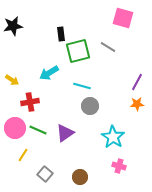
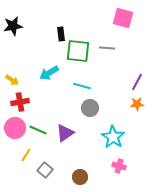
gray line: moved 1 px left, 1 px down; rotated 28 degrees counterclockwise
green square: rotated 20 degrees clockwise
red cross: moved 10 px left
gray circle: moved 2 px down
yellow line: moved 3 px right
gray square: moved 4 px up
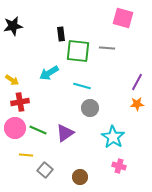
yellow line: rotated 64 degrees clockwise
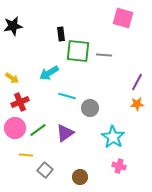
gray line: moved 3 px left, 7 px down
yellow arrow: moved 2 px up
cyan line: moved 15 px left, 10 px down
red cross: rotated 12 degrees counterclockwise
green line: rotated 60 degrees counterclockwise
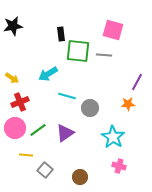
pink square: moved 10 px left, 12 px down
cyan arrow: moved 1 px left, 1 px down
orange star: moved 9 px left
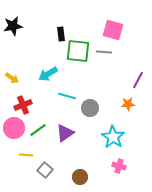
gray line: moved 3 px up
purple line: moved 1 px right, 2 px up
red cross: moved 3 px right, 3 px down
pink circle: moved 1 px left
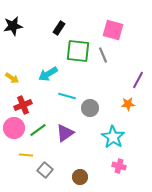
black rectangle: moved 2 px left, 6 px up; rotated 40 degrees clockwise
gray line: moved 1 px left, 3 px down; rotated 63 degrees clockwise
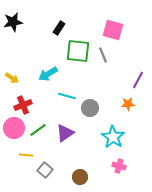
black star: moved 4 px up
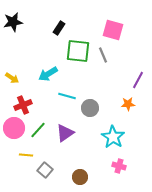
green line: rotated 12 degrees counterclockwise
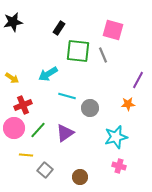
cyan star: moved 3 px right; rotated 25 degrees clockwise
